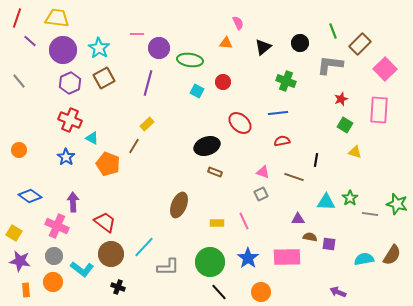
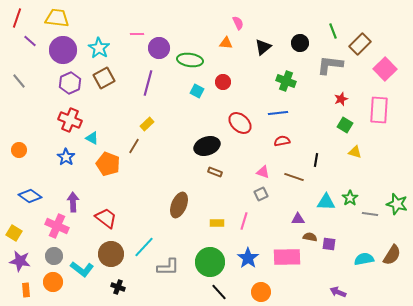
pink line at (244, 221): rotated 42 degrees clockwise
red trapezoid at (105, 222): moved 1 px right, 4 px up
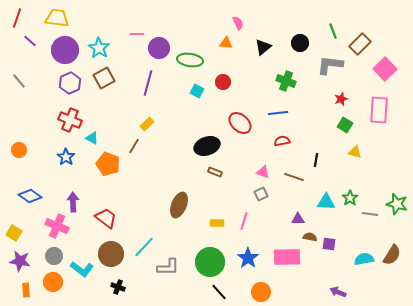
purple circle at (63, 50): moved 2 px right
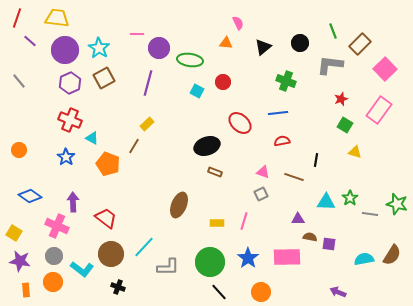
pink rectangle at (379, 110): rotated 32 degrees clockwise
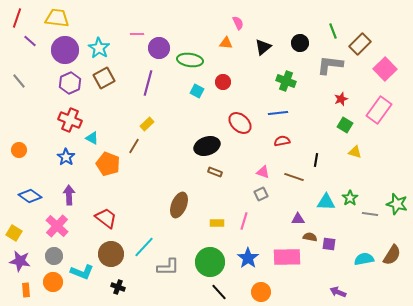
purple arrow at (73, 202): moved 4 px left, 7 px up
pink cross at (57, 226): rotated 20 degrees clockwise
cyan L-shape at (82, 269): moved 3 px down; rotated 15 degrees counterclockwise
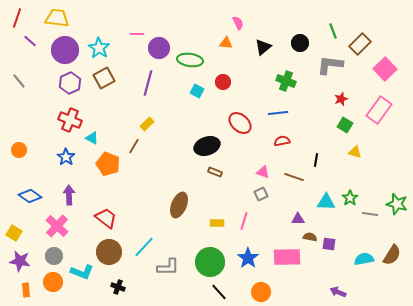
brown circle at (111, 254): moved 2 px left, 2 px up
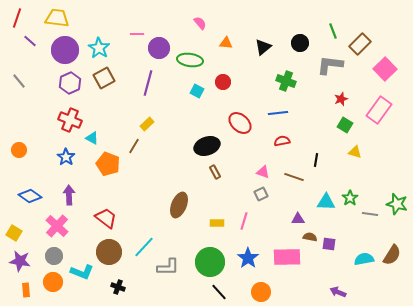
pink semicircle at (238, 23): moved 38 px left; rotated 16 degrees counterclockwise
brown rectangle at (215, 172): rotated 40 degrees clockwise
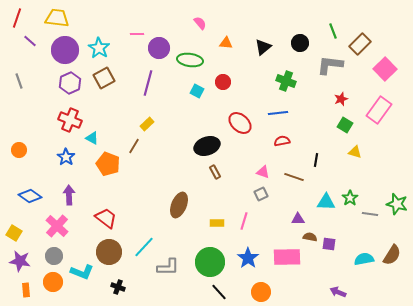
gray line at (19, 81): rotated 21 degrees clockwise
